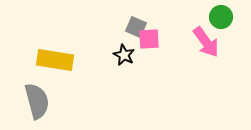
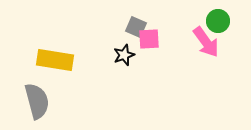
green circle: moved 3 px left, 4 px down
black star: rotated 25 degrees clockwise
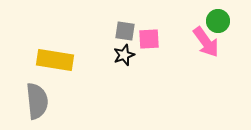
gray square: moved 11 px left, 4 px down; rotated 15 degrees counterclockwise
gray semicircle: rotated 9 degrees clockwise
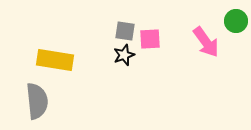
green circle: moved 18 px right
pink square: moved 1 px right
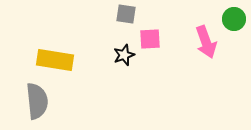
green circle: moved 2 px left, 2 px up
gray square: moved 1 px right, 17 px up
pink arrow: rotated 16 degrees clockwise
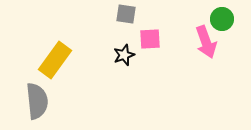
green circle: moved 12 px left
yellow rectangle: rotated 63 degrees counterclockwise
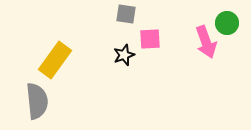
green circle: moved 5 px right, 4 px down
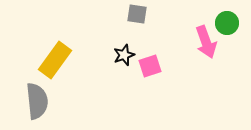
gray square: moved 11 px right
pink square: moved 27 px down; rotated 15 degrees counterclockwise
